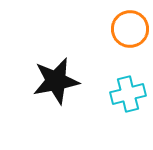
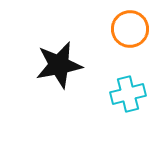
black star: moved 3 px right, 16 px up
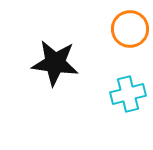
black star: moved 4 px left, 2 px up; rotated 18 degrees clockwise
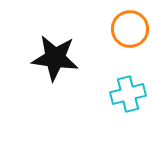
black star: moved 5 px up
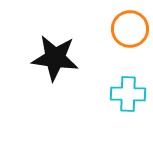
cyan cross: rotated 16 degrees clockwise
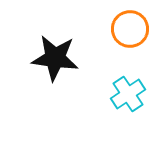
cyan cross: rotated 36 degrees counterclockwise
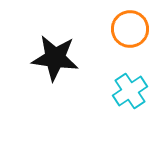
cyan cross: moved 2 px right, 3 px up
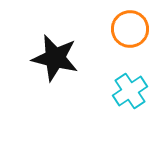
black star: rotated 6 degrees clockwise
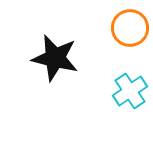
orange circle: moved 1 px up
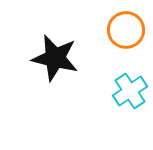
orange circle: moved 4 px left, 2 px down
